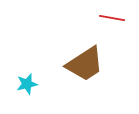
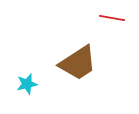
brown trapezoid: moved 7 px left, 1 px up
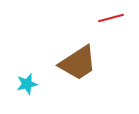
red line: moved 1 px left; rotated 25 degrees counterclockwise
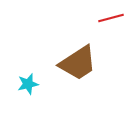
cyan star: moved 1 px right
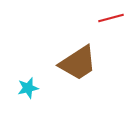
cyan star: moved 4 px down
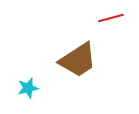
brown trapezoid: moved 3 px up
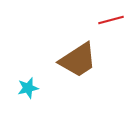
red line: moved 2 px down
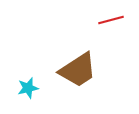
brown trapezoid: moved 10 px down
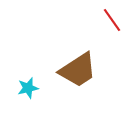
red line: moved 1 px right; rotated 70 degrees clockwise
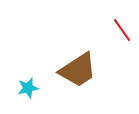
red line: moved 10 px right, 10 px down
